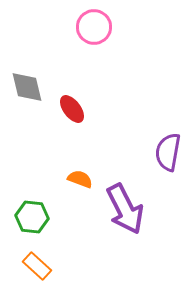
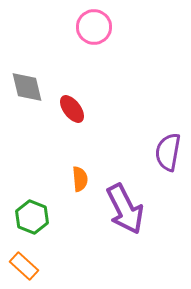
orange semicircle: rotated 65 degrees clockwise
green hexagon: rotated 16 degrees clockwise
orange rectangle: moved 13 px left
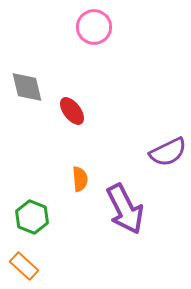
red ellipse: moved 2 px down
purple semicircle: rotated 126 degrees counterclockwise
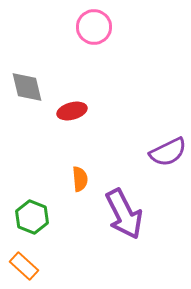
red ellipse: rotated 68 degrees counterclockwise
purple arrow: moved 1 px left, 5 px down
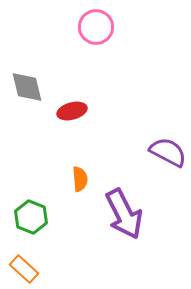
pink circle: moved 2 px right
purple semicircle: rotated 126 degrees counterclockwise
green hexagon: moved 1 px left
orange rectangle: moved 3 px down
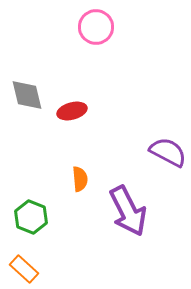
gray diamond: moved 8 px down
purple arrow: moved 4 px right, 3 px up
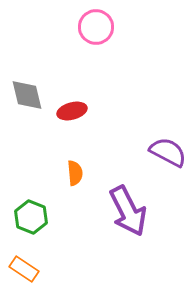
orange semicircle: moved 5 px left, 6 px up
orange rectangle: rotated 8 degrees counterclockwise
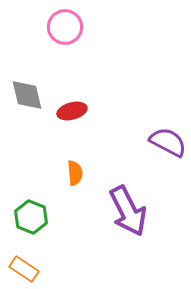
pink circle: moved 31 px left
purple semicircle: moved 10 px up
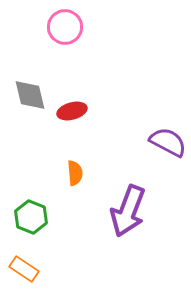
gray diamond: moved 3 px right
purple arrow: rotated 48 degrees clockwise
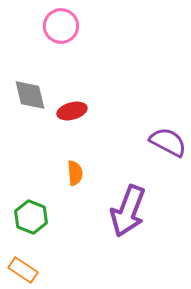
pink circle: moved 4 px left, 1 px up
orange rectangle: moved 1 px left, 1 px down
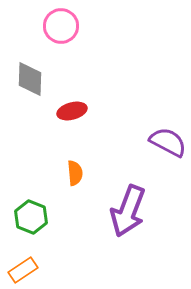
gray diamond: moved 16 px up; rotated 15 degrees clockwise
orange rectangle: rotated 68 degrees counterclockwise
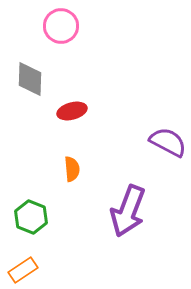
orange semicircle: moved 3 px left, 4 px up
